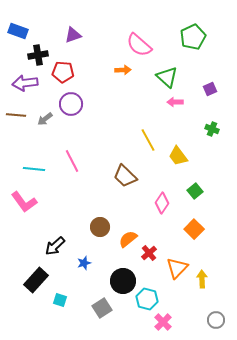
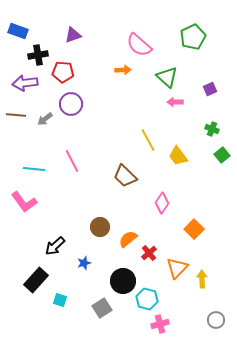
green square: moved 27 px right, 36 px up
pink cross: moved 3 px left, 2 px down; rotated 30 degrees clockwise
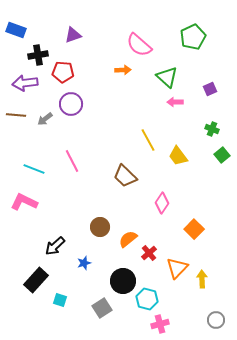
blue rectangle: moved 2 px left, 1 px up
cyan line: rotated 15 degrees clockwise
pink L-shape: rotated 152 degrees clockwise
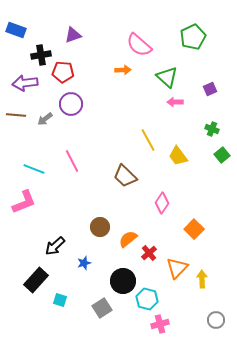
black cross: moved 3 px right
pink L-shape: rotated 132 degrees clockwise
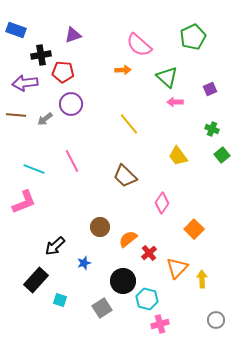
yellow line: moved 19 px left, 16 px up; rotated 10 degrees counterclockwise
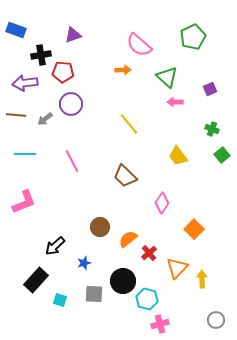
cyan line: moved 9 px left, 15 px up; rotated 20 degrees counterclockwise
gray square: moved 8 px left, 14 px up; rotated 36 degrees clockwise
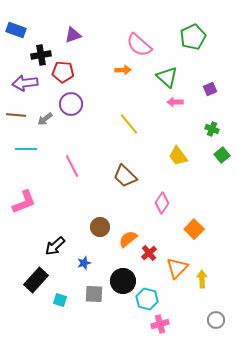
cyan line: moved 1 px right, 5 px up
pink line: moved 5 px down
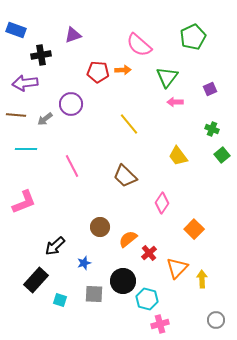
red pentagon: moved 35 px right
green triangle: rotated 25 degrees clockwise
